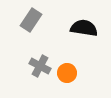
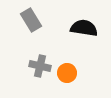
gray rectangle: rotated 65 degrees counterclockwise
gray cross: rotated 15 degrees counterclockwise
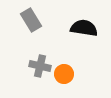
orange circle: moved 3 px left, 1 px down
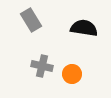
gray cross: moved 2 px right
orange circle: moved 8 px right
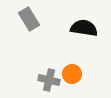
gray rectangle: moved 2 px left, 1 px up
gray cross: moved 7 px right, 14 px down
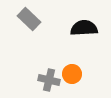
gray rectangle: rotated 15 degrees counterclockwise
black semicircle: rotated 12 degrees counterclockwise
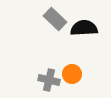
gray rectangle: moved 26 px right
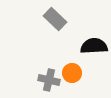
black semicircle: moved 10 px right, 18 px down
orange circle: moved 1 px up
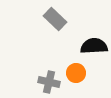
orange circle: moved 4 px right
gray cross: moved 2 px down
